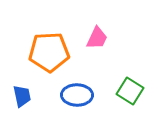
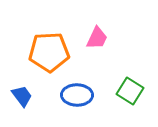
blue trapezoid: rotated 25 degrees counterclockwise
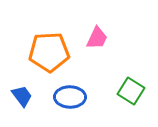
green square: moved 1 px right
blue ellipse: moved 7 px left, 2 px down
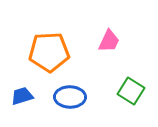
pink trapezoid: moved 12 px right, 3 px down
blue trapezoid: rotated 70 degrees counterclockwise
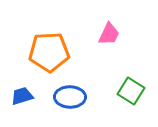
pink trapezoid: moved 7 px up
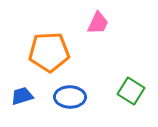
pink trapezoid: moved 11 px left, 11 px up
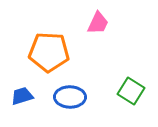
orange pentagon: rotated 6 degrees clockwise
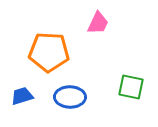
green square: moved 4 px up; rotated 20 degrees counterclockwise
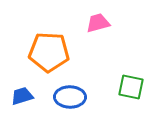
pink trapezoid: rotated 130 degrees counterclockwise
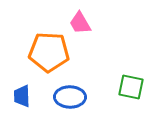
pink trapezoid: moved 18 px left; rotated 105 degrees counterclockwise
blue trapezoid: rotated 75 degrees counterclockwise
